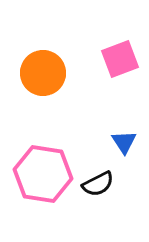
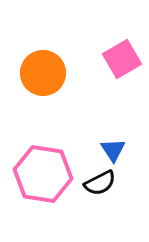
pink square: moved 2 px right; rotated 9 degrees counterclockwise
blue triangle: moved 11 px left, 8 px down
black semicircle: moved 2 px right, 1 px up
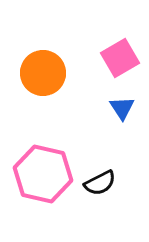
pink square: moved 2 px left, 1 px up
blue triangle: moved 9 px right, 42 px up
pink hexagon: rotated 4 degrees clockwise
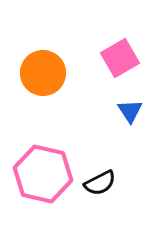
blue triangle: moved 8 px right, 3 px down
